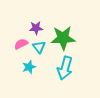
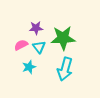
pink semicircle: moved 1 px down
cyan arrow: moved 1 px down
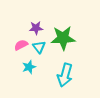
cyan arrow: moved 6 px down
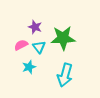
purple star: moved 1 px left, 1 px up; rotated 24 degrees clockwise
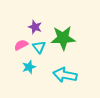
cyan arrow: rotated 85 degrees clockwise
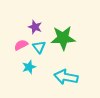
cyan arrow: moved 1 px right, 2 px down
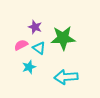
cyan triangle: moved 1 px down; rotated 16 degrees counterclockwise
cyan arrow: rotated 15 degrees counterclockwise
